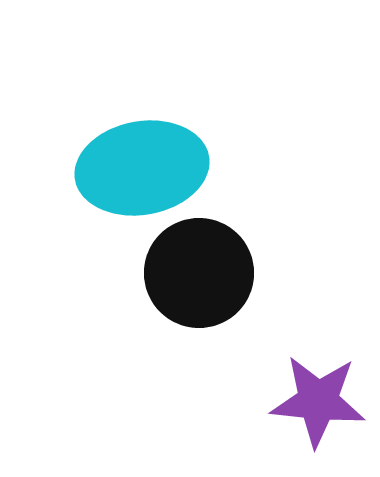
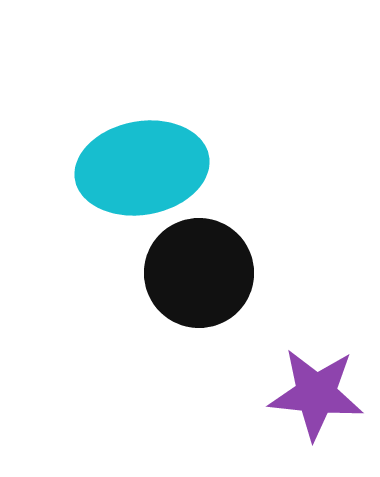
purple star: moved 2 px left, 7 px up
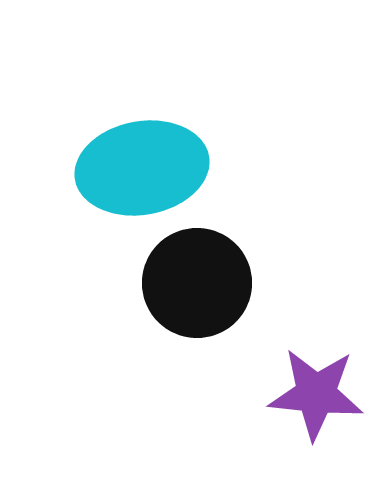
black circle: moved 2 px left, 10 px down
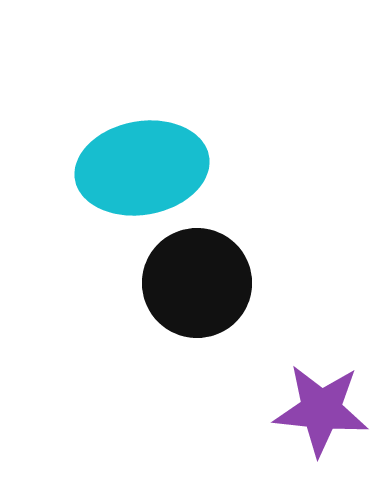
purple star: moved 5 px right, 16 px down
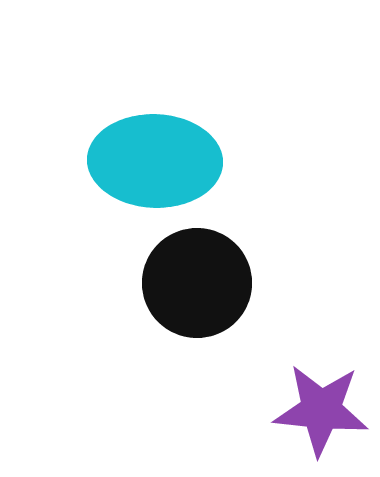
cyan ellipse: moved 13 px right, 7 px up; rotated 12 degrees clockwise
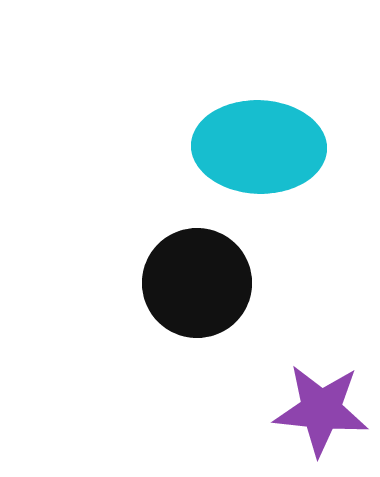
cyan ellipse: moved 104 px right, 14 px up
